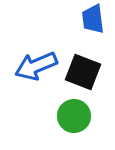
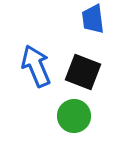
blue arrow: rotated 90 degrees clockwise
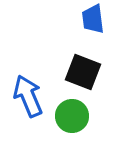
blue arrow: moved 8 px left, 30 px down
green circle: moved 2 px left
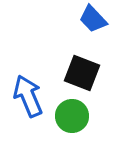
blue trapezoid: rotated 36 degrees counterclockwise
black square: moved 1 px left, 1 px down
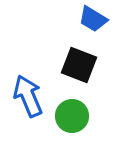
blue trapezoid: rotated 16 degrees counterclockwise
black square: moved 3 px left, 8 px up
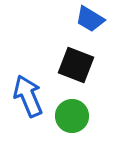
blue trapezoid: moved 3 px left
black square: moved 3 px left
